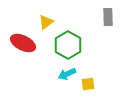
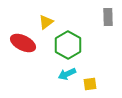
yellow square: moved 2 px right
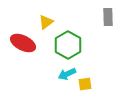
yellow square: moved 5 px left
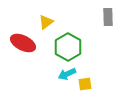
green hexagon: moved 2 px down
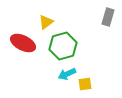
gray rectangle: rotated 18 degrees clockwise
green hexagon: moved 5 px left, 1 px up; rotated 16 degrees clockwise
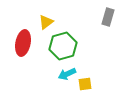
red ellipse: rotated 75 degrees clockwise
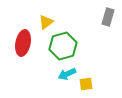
yellow square: moved 1 px right
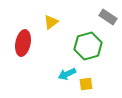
gray rectangle: rotated 72 degrees counterclockwise
yellow triangle: moved 5 px right
green hexagon: moved 25 px right
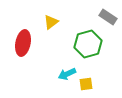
green hexagon: moved 2 px up
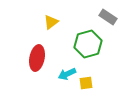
red ellipse: moved 14 px right, 15 px down
yellow square: moved 1 px up
